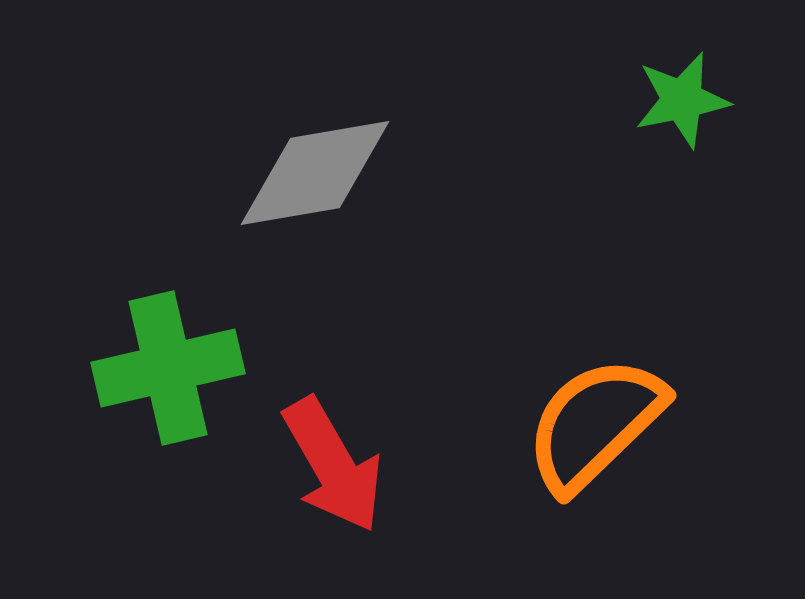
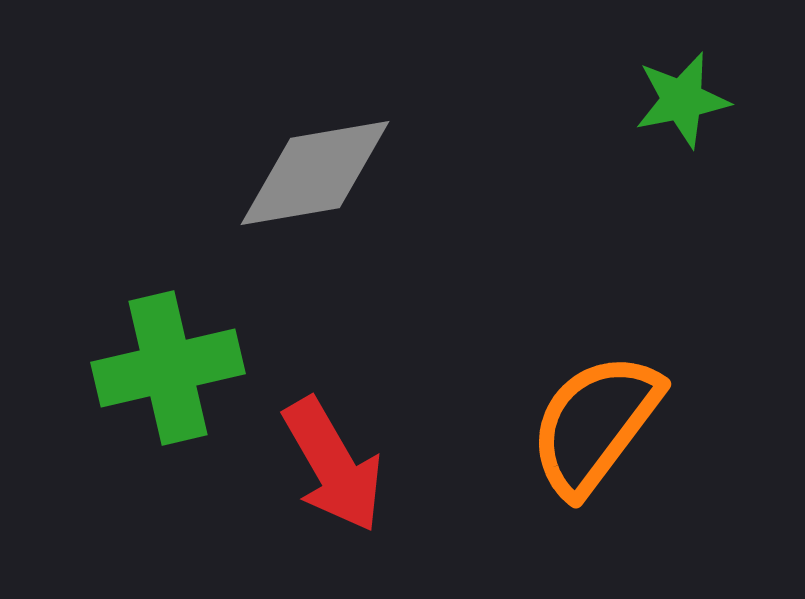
orange semicircle: rotated 9 degrees counterclockwise
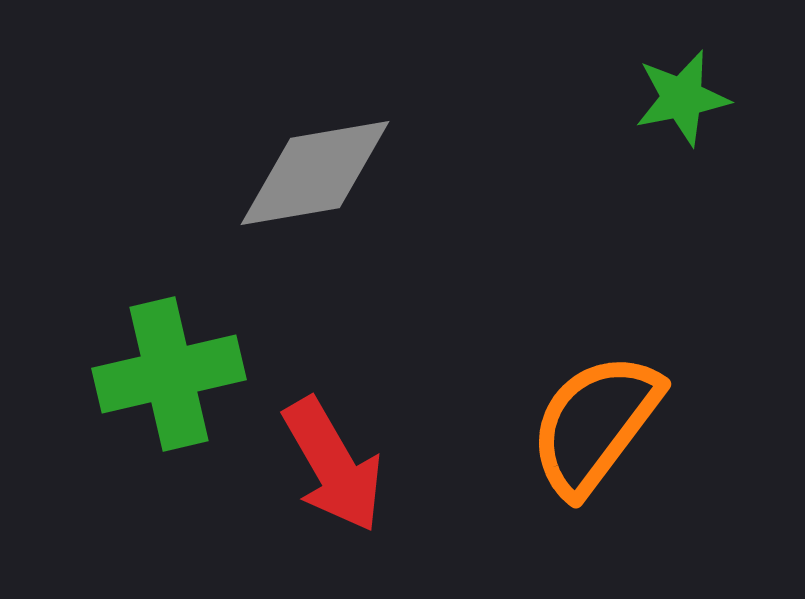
green star: moved 2 px up
green cross: moved 1 px right, 6 px down
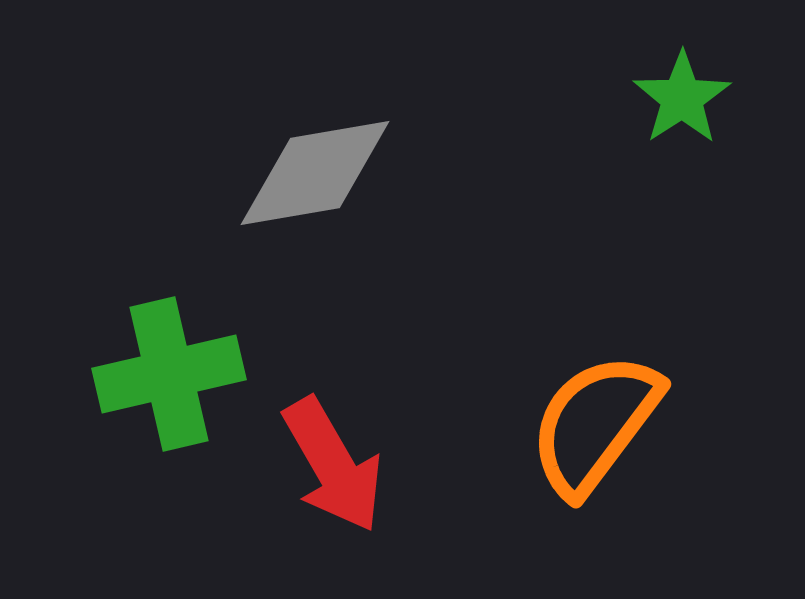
green star: rotated 22 degrees counterclockwise
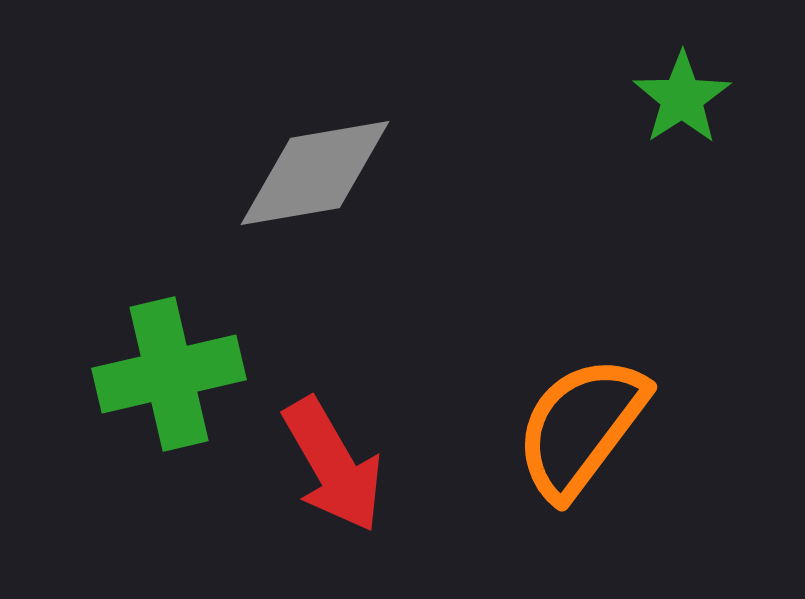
orange semicircle: moved 14 px left, 3 px down
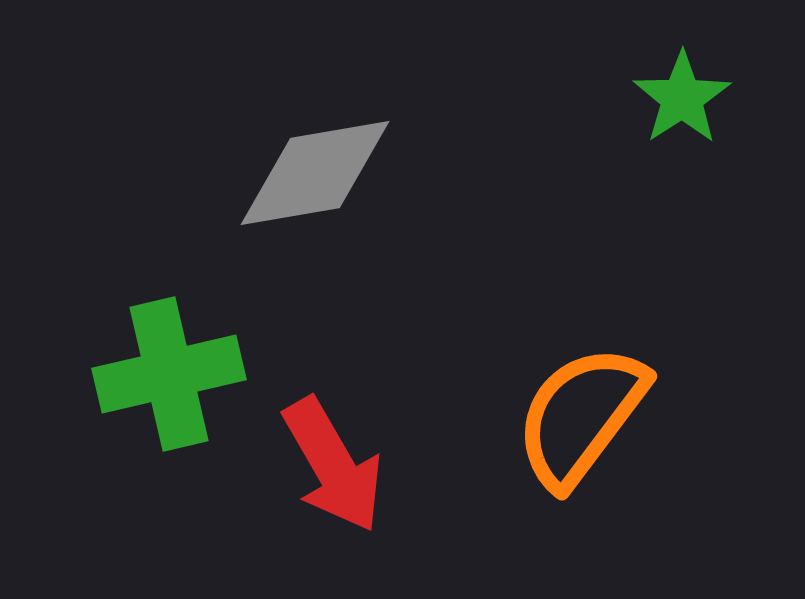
orange semicircle: moved 11 px up
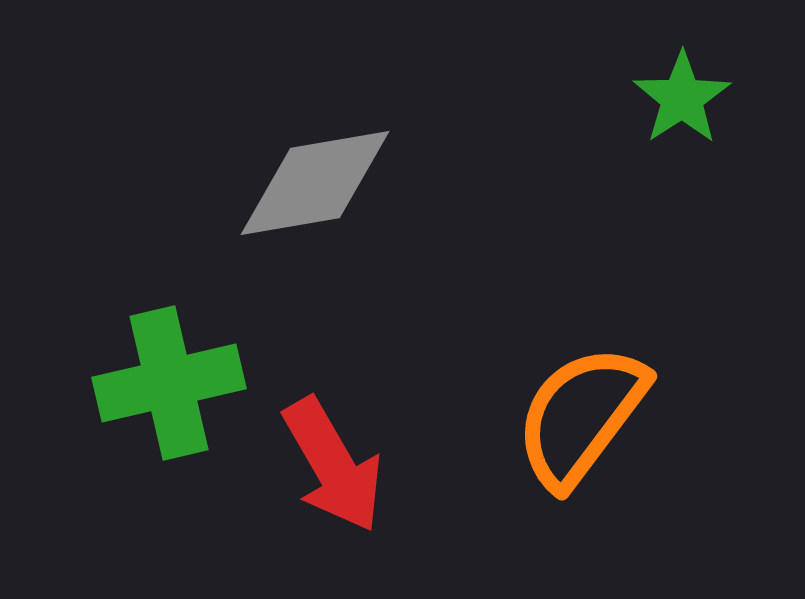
gray diamond: moved 10 px down
green cross: moved 9 px down
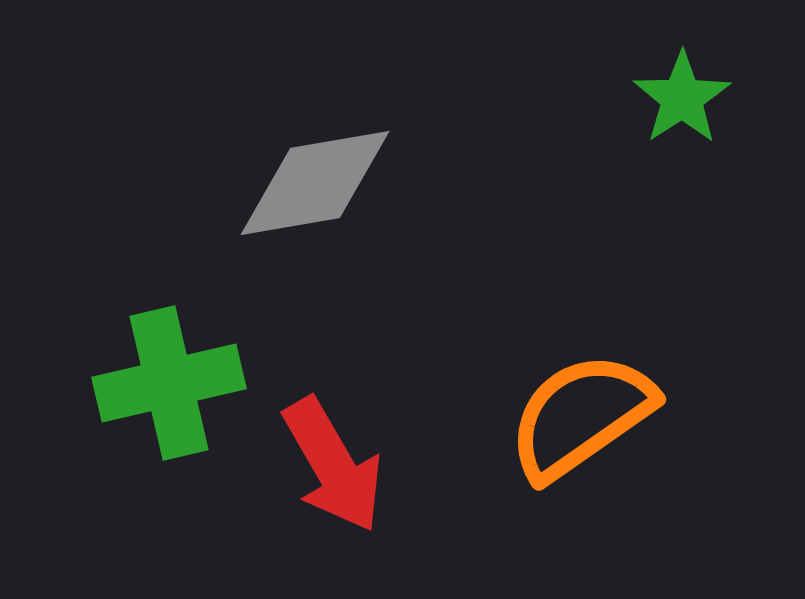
orange semicircle: rotated 18 degrees clockwise
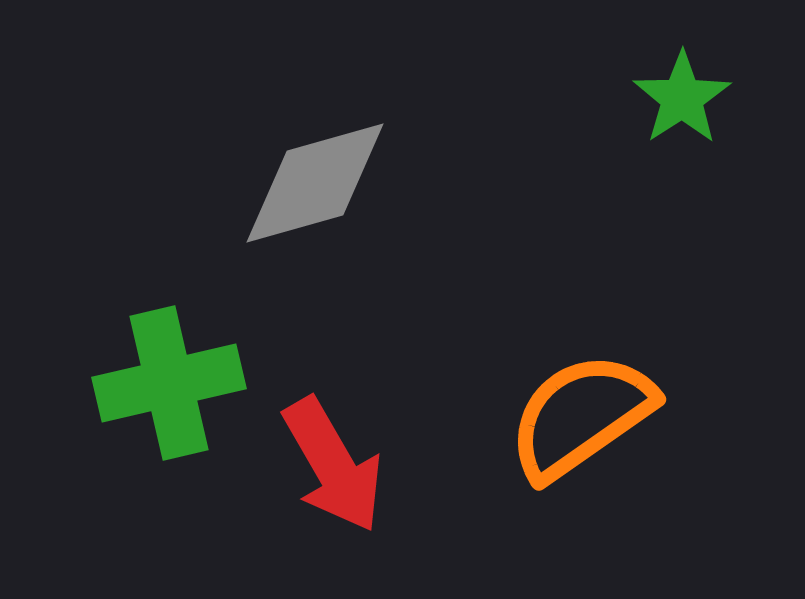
gray diamond: rotated 6 degrees counterclockwise
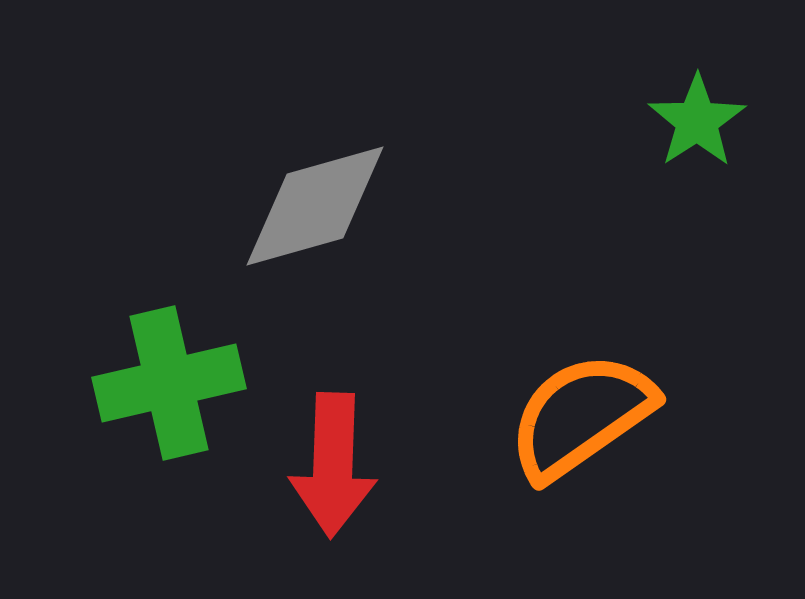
green star: moved 15 px right, 23 px down
gray diamond: moved 23 px down
red arrow: rotated 32 degrees clockwise
